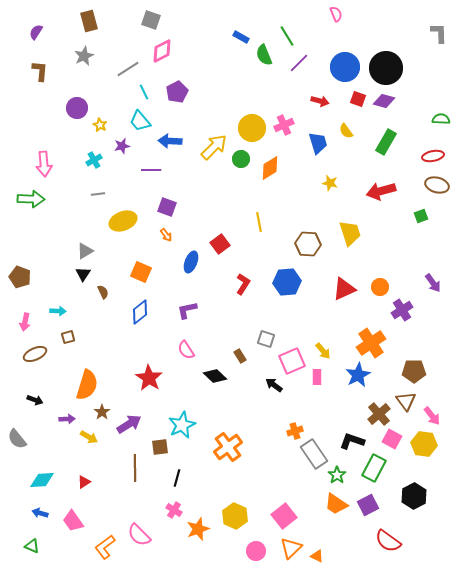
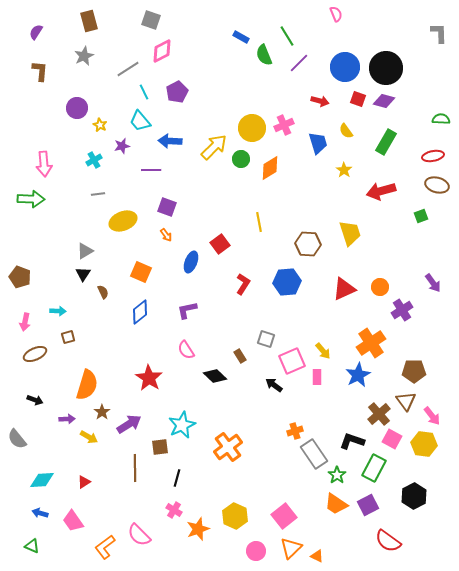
yellow star at (330, 183): moved 14 px right, 13 px up; rotated 21 degrees clockwise
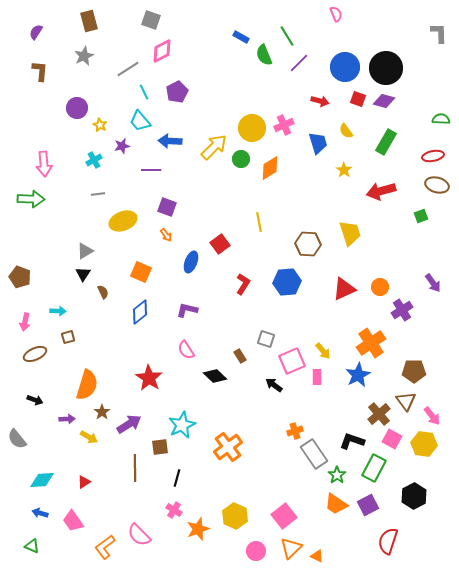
purple L-shape at (187, 310): rotated 25 degrees clockwise
red semicircle at (388, 541): rotated 72 degrees clockwise
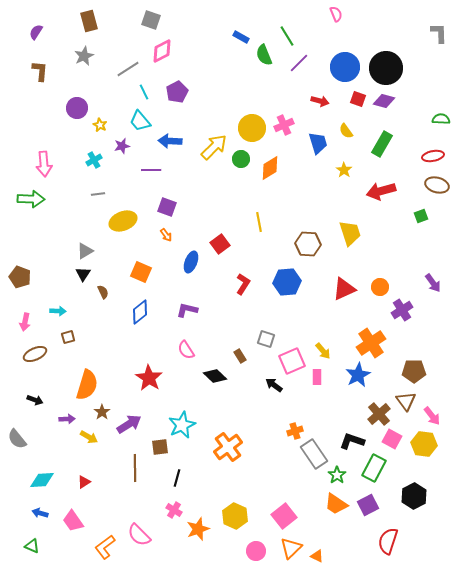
green rectangle at (386, 142): moved 4 px left, 2 px down
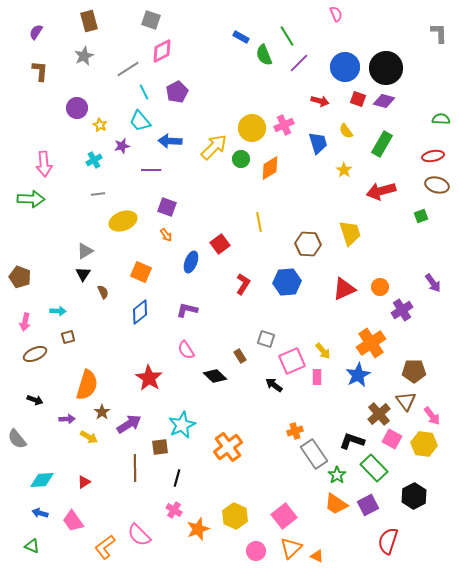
green rectangle at (374, 468): rotated 72 degrees counterclockwise
